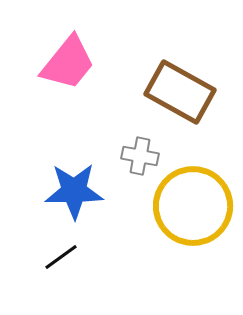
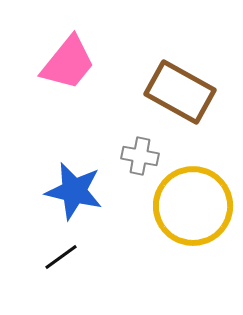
blue star: rotated 14 degrees clockwise
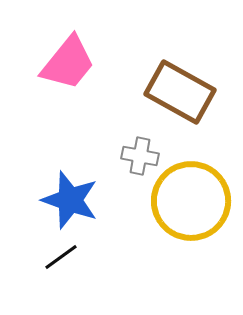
blue star: moved 4 px left, 9 px down; rotated 6 degrees clockwise
yellow circle: moved 2 px left, 5 px up
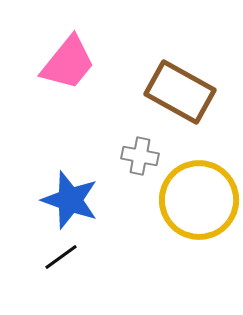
yellow circle: moved 8 px right, 1 px up
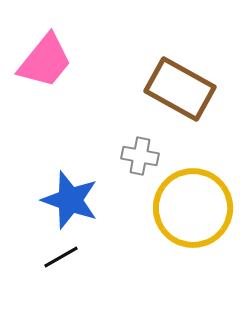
pink trapezoid: moved 23 px left, 2 px up
brown rectangle: moved 3 px up
yellow circle: moved 6 px left, 8 px down
black line: rotated 6 degrees clockwise
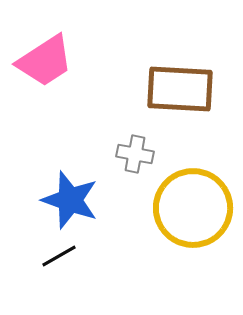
pink trapezoid: rotated 18 degrees clockwise
brown rectangle: rotated 26 degrees counterclockwise
gray cross: moved 5 px left, 2 px up
black line: moved 2 px left, 1 px up
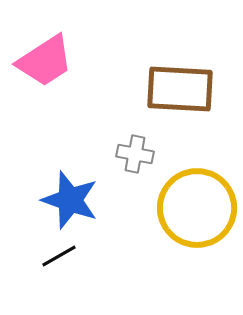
yellow circle: moved 4 px right
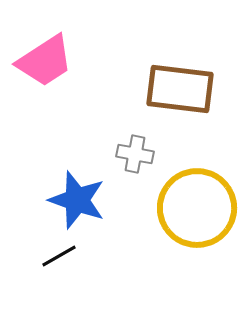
brown rectangle: rotated 4 degrees clockwise
blue star: moved 7 px right
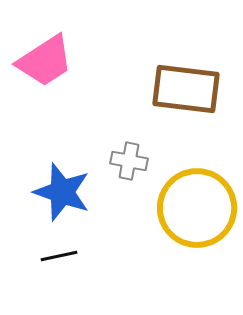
brown rectangle: moved 6 px right
gray cross: moved 6 px left, 7 px down
blue star: moved 15 px left, 8 px up
black line: rotated 18 degrees clockwise
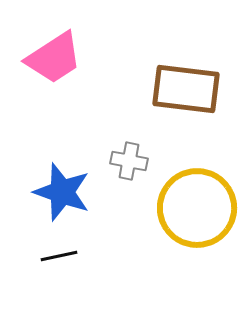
pink trapezoid: moved 9 px right, 3 px up
